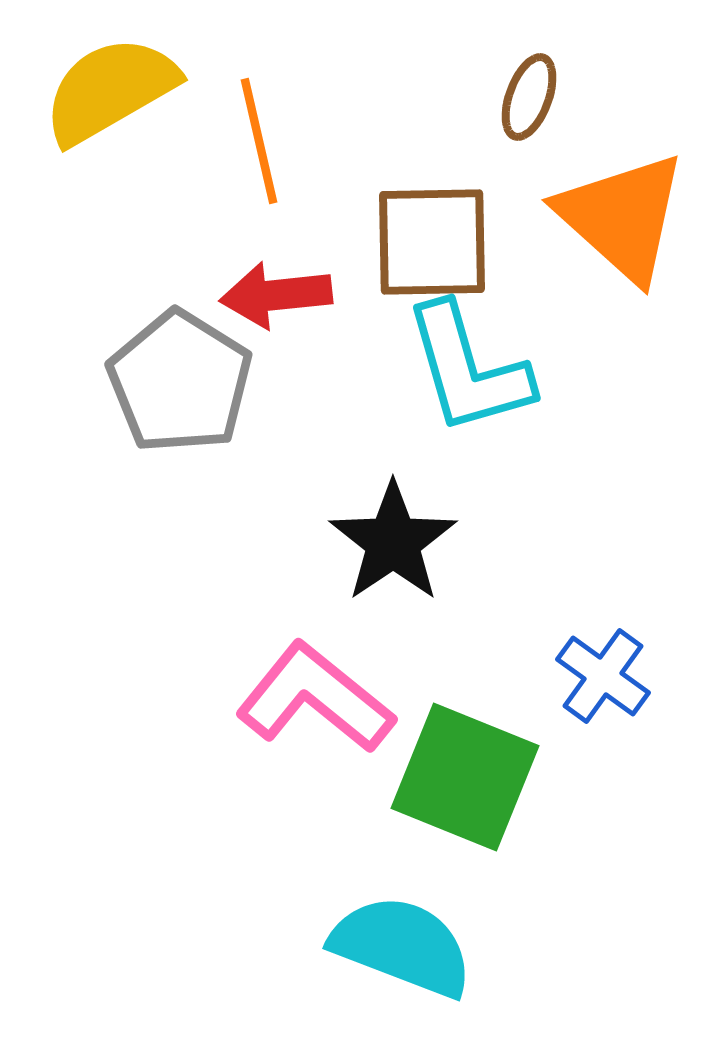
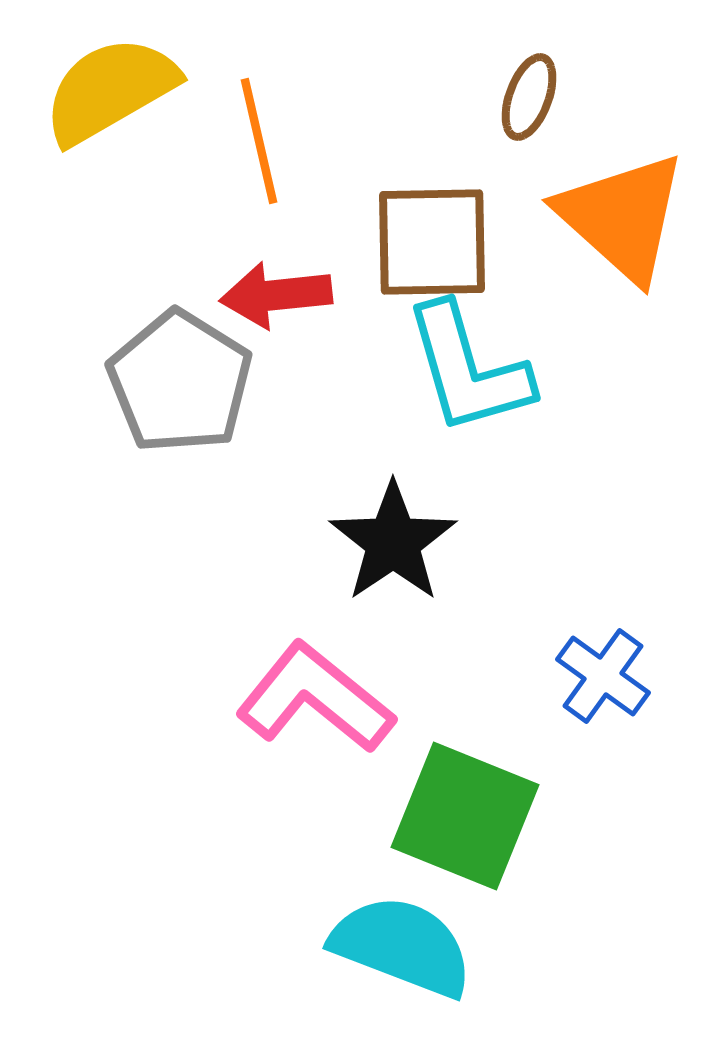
green square: moved 39 px down
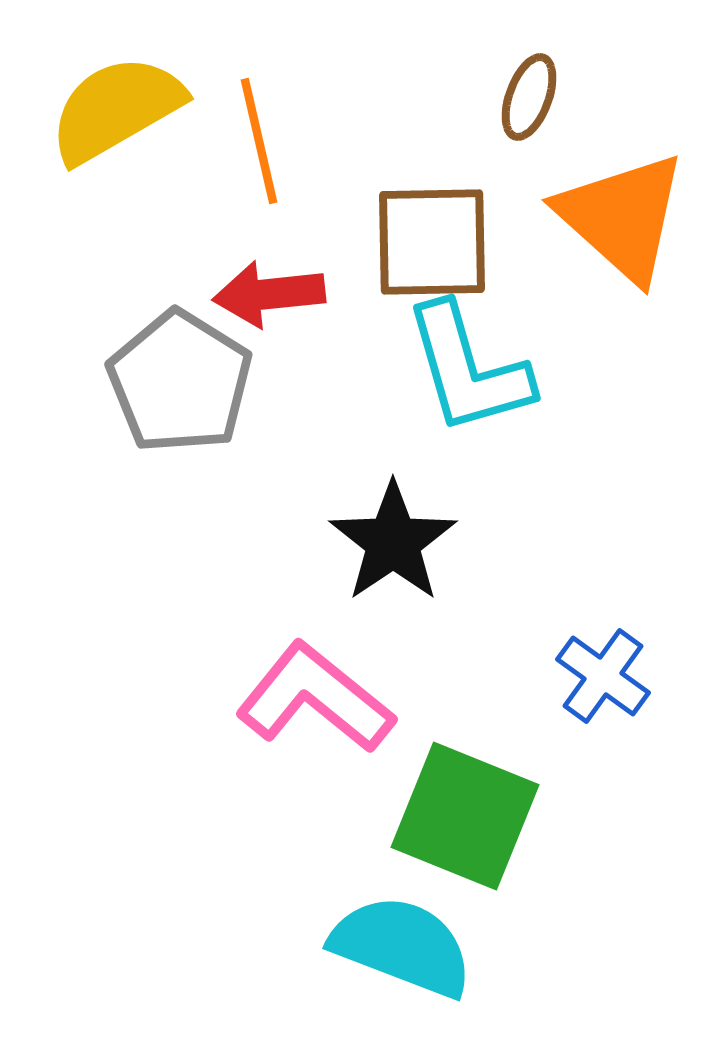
yellow semicircle: moved 6 px right, 19 px down
red arrow: moved 7 px left, 1 px up
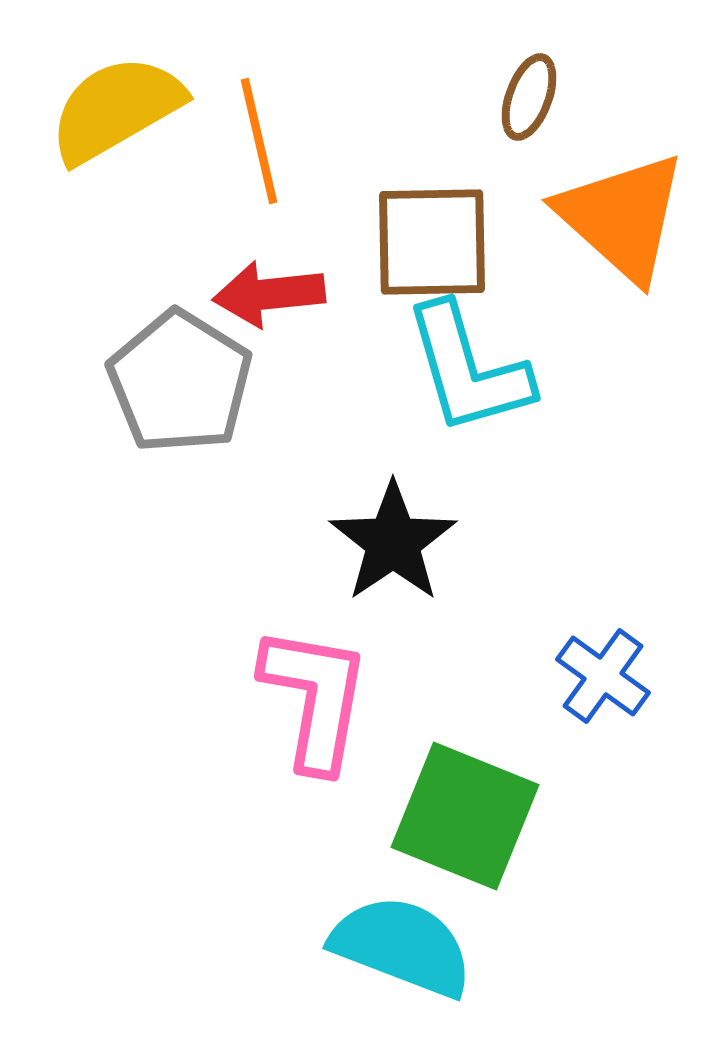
pink L-shape: rotated 61 degrees clockwise
